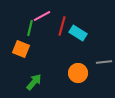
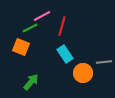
green line: rotated 49 degrees clockwise
cyan rectangle: moved 13 px left, 21 px down; rotated 24 degrees clockwise
orange square: moved 2 px up
orange circle: moved 5 px right
green arrow: moved 3 px left
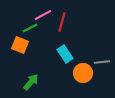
pink line: moved 1 px right, 1 px up
red line: moved 4 px up
orange square: moved 1 px left, 2 px up
gray line: moved 2 px left
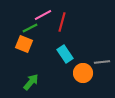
orange square: moved 4 px right, 1 px up
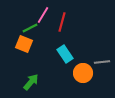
pink line: rotated 30 degrees counterclockwise
